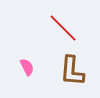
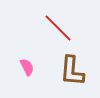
red line: moved 5 px left
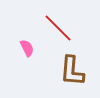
pink semicircle: moved 19 px up
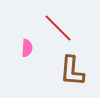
pink semicircle: rotated 30 degrees clockwise
